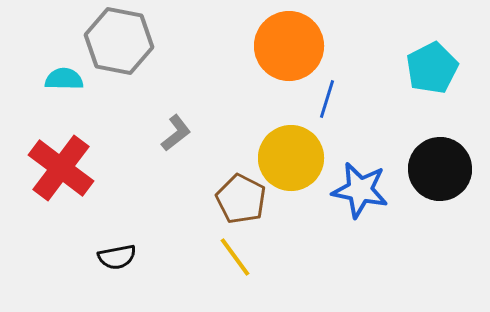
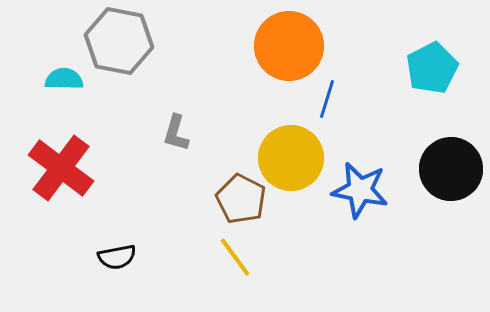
gray L-shape: rotated 144 degrees clockwise
black circle: moved 11 px right
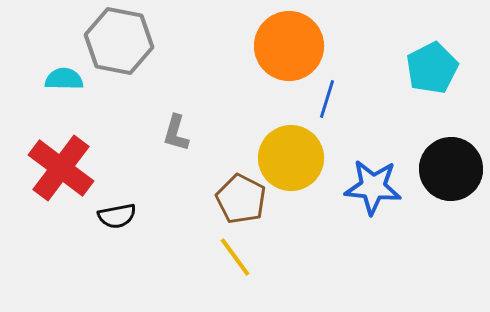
blue star: moved 13 px right, 3 px up; rotated 6 degrees counterclockwise
black semicircle: moved 41 px up
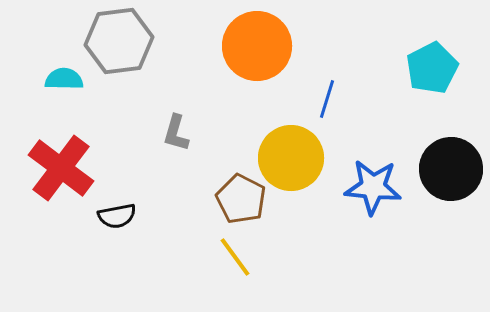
gray hexagon: rotated 18 degrees counterclockwise
orange circle: moved 32 px left
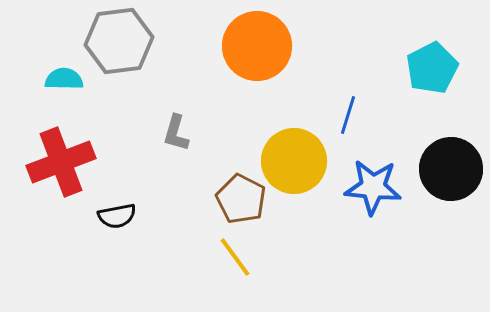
blue line: moved 21 px right, 16 px down
yellow circle: moved 3 px right, 3 px down
red cross: moved 6 px up; rotated 32 degrees clockwise
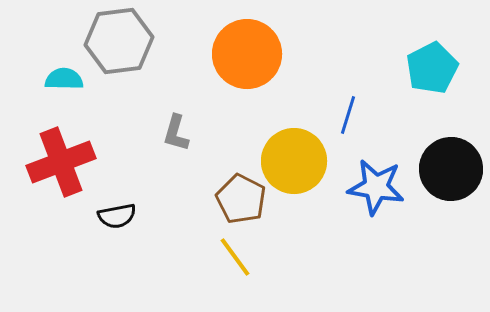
orange circle: moved 10 px left, 8 px down
blue star: moved 3 px right; rotated 4 degrees clockwise
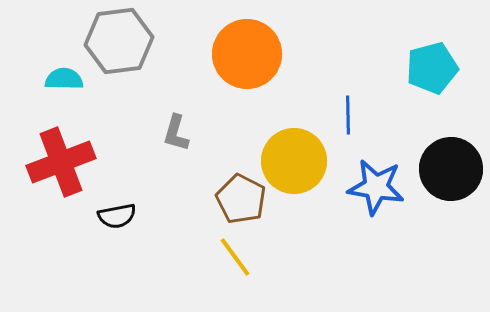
cyan pentagon: rotated 12 degrees clockwise
blue line: rotated 18 degrees counterclockwise
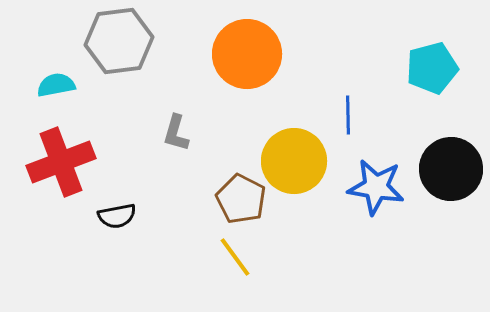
cyan semicircle: moved 8 px left, 6 px down; rotated 12 degrees counterclockwise
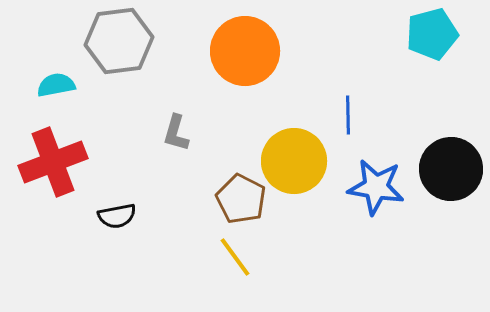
orange circle: moved 2 px left, 3 px up
cyan pentagon: moved 34 px up
red cross: moved 8 px left
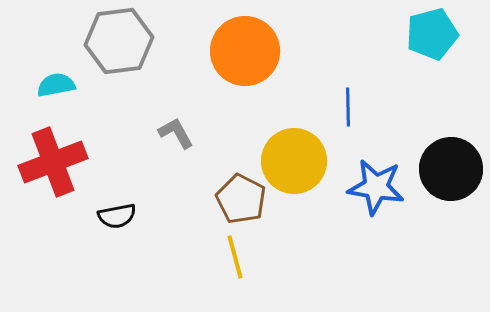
blue line: moved 8 px up
gray L-shape: rotated 135 degrees clockwise
yellow line: rotated 21 degrees clockwise
